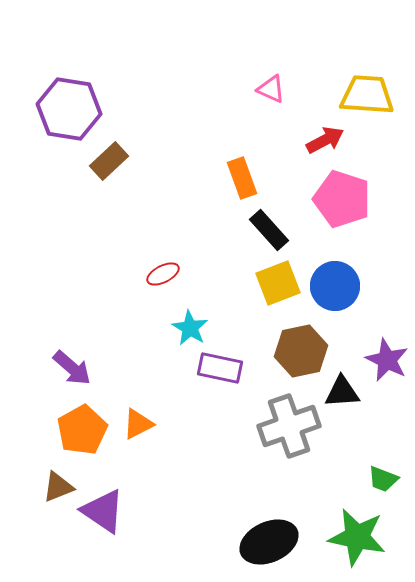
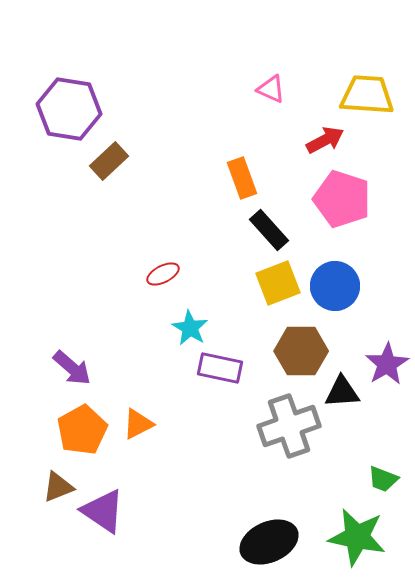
brown hexagon: rotated 12 degrees clockwise
purple star: moved 4 px down; rotated 15 degrees clockwise
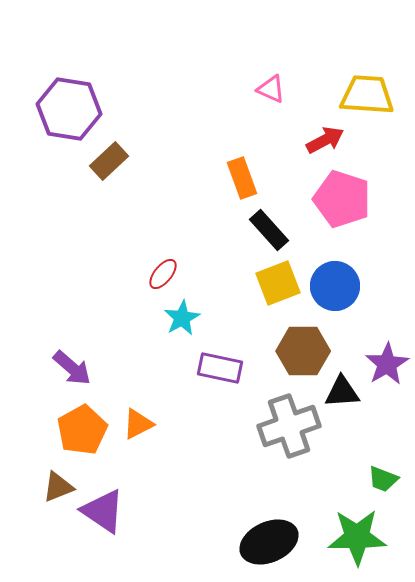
red ellipse: rotated 24 degrees counterclockwise
cyan star: moved 8 px left, 10 px up; rotated 12 degrees clockwise
brown hexagon: moved 2 px right
green star: rotated 12 degrees counterclockwise
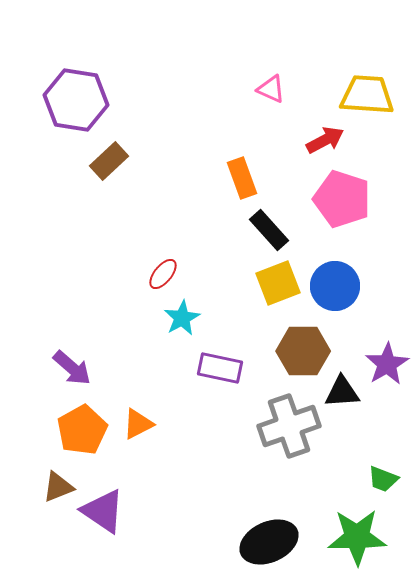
purple hexagon: moved 7 px right, 9 px up
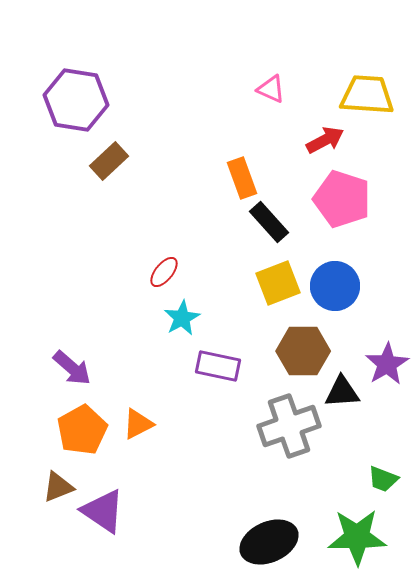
black rectangle: moved 8 px up
red ellipse: moved 1 px right, 2 px up
purple rectangle: moved 2 px left, 2 px up
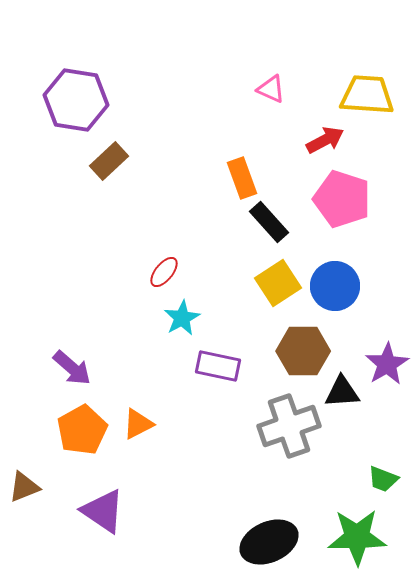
yellow square: rotated 12 degrees counterclockwise
brown triangle: moved 34 px left
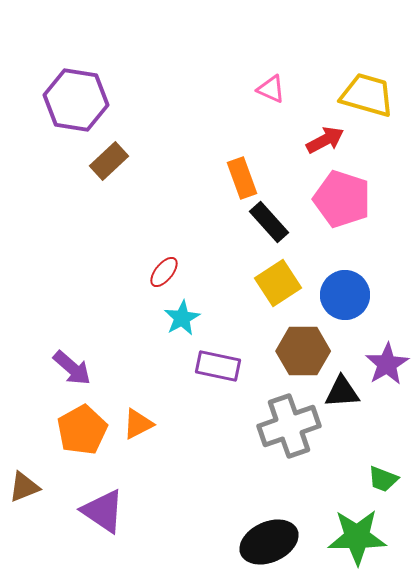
yellow trapezoid: rotated 12 degrees clockwise
blue circle: moved 10 px right, 9 px down
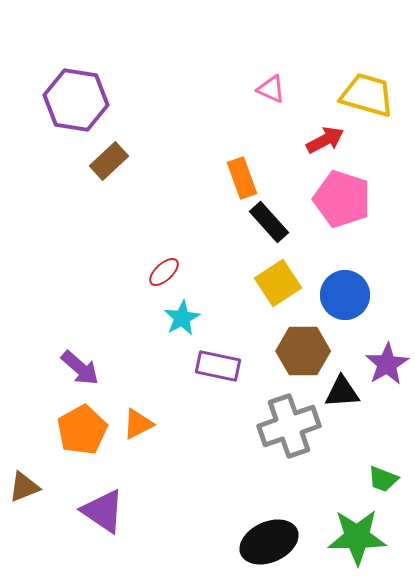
red ellipse: rotated 8 degrees clockwise
purple arrow: moved 8 px right
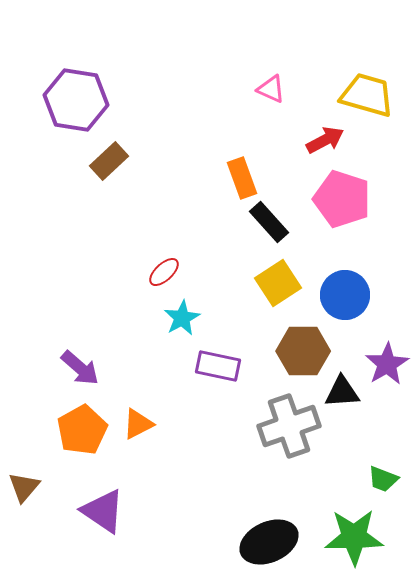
brown triangle: rotated 28 degrees counterclockwise
green star: moved 3 px left
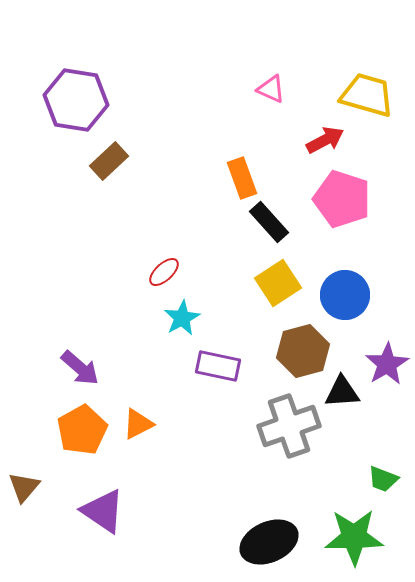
brown hexagon: rotated 15 degrees counterclockwise
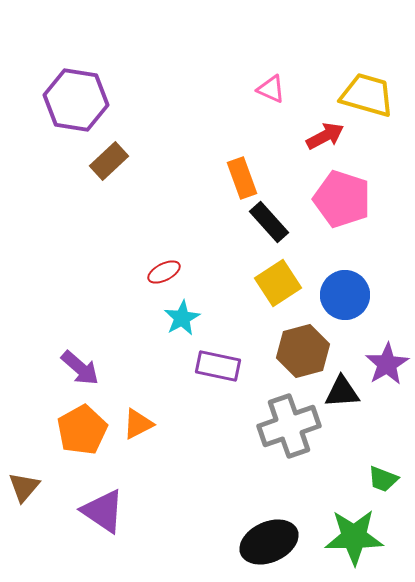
red arrow: moved 4 px up
red ellipse: rotated 16 degrees clockwise
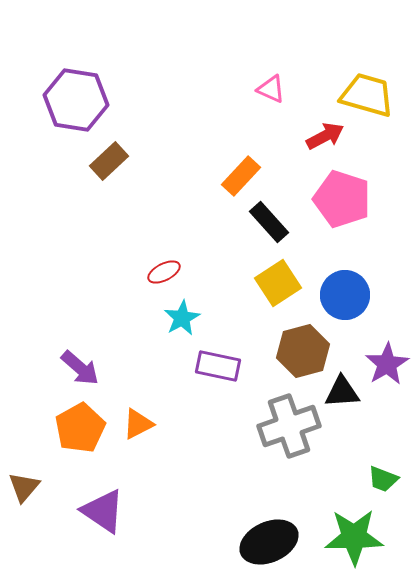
orange rectangle: moved 1 px left, 2 px up; rotated 63 degrees clockwise
orange pentagon: moved 2 px left, 2 px up
